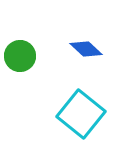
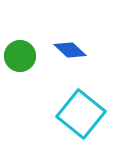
blue diamond: moved 16 px left, 1 px down
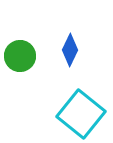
blue diamond: rotated 72 degrees clockwise
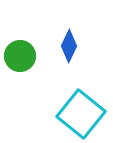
blue diamond: moved 1 px left, 4 px up
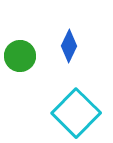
cyan square: moved 5 px left, 1 px up; rotated 6 degrees clockwise
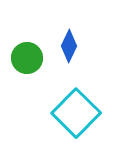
green circle: moved 7 px right, 2 px down
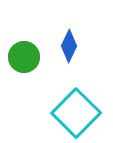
green circle: moved 3 px left, 1 px up
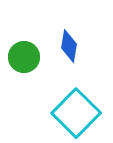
blue diamond: rotated 16 degrees counterclockwise
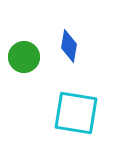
cyan square: rotated 36 degrees counterclockwise
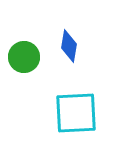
cyan square: rotated 12 degrees counterclockwise
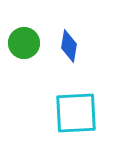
green circle: moved 14 px up
